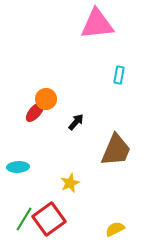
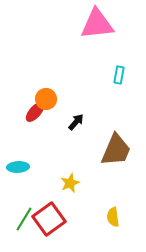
yellow semicircle: moved 2 px left, 12 px up; rotated 72 degrees counterclockwise
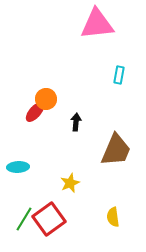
black arrow: rotated 36 degrees counterclockwise
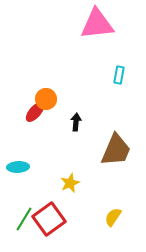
yellow semicircle: rotated 42 degrees clockwise
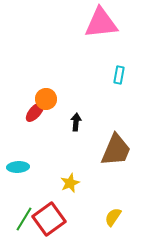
pink triangle: moved 4 px right, 1 px up
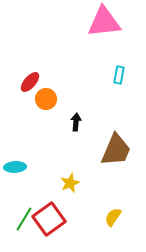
pink triangle: moved 3 px right, 1 px up
red ellipse: moved 5 px left, 30 px up
cyan ellipse: moved 3 px left
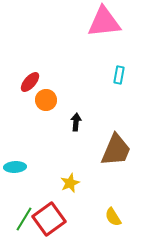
orange circle: moved 1 px down
yellow semicircle: rotated 66 degrees counterclockwise
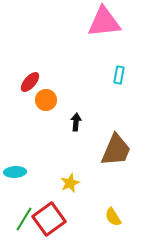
cyan ellipse: moved 5 px down
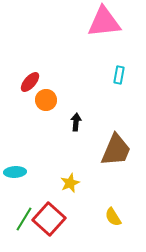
red square: rotated 12 degrees counterclockwise
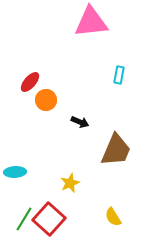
pink triangle: moved 13 px left
black arrow: moved 4 px right; rotated 108 degrees clockwise
